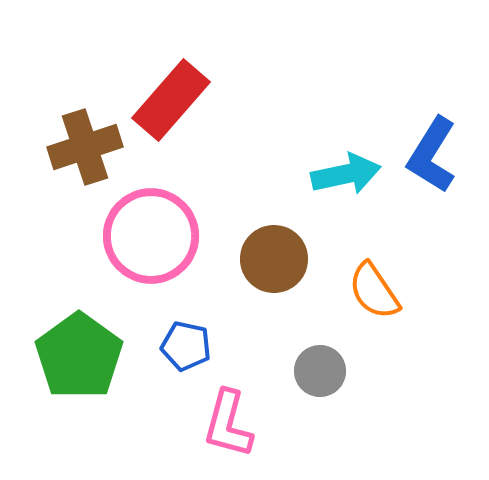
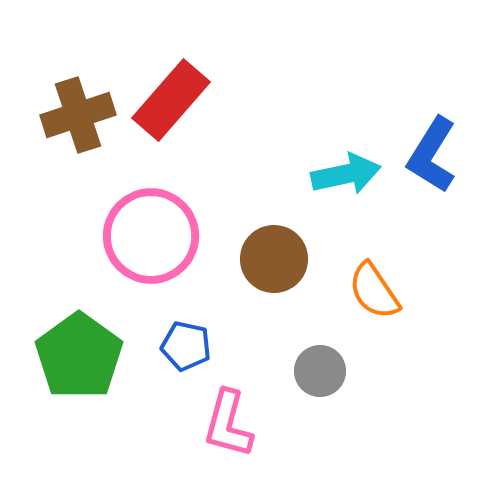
brown cross: moved 7 px left, 32 px up
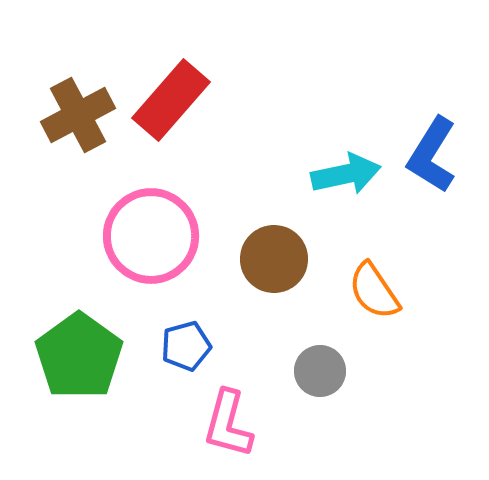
brown cross: rotated 10 degrees counterclockwise
blue pentagon: rotated 27 degrees counterclockwise
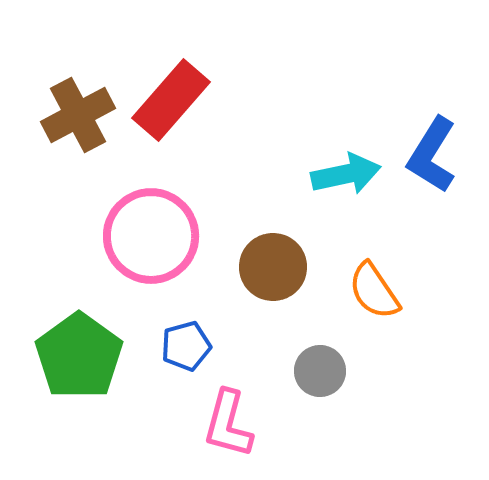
brown circle: moved 1 px left, 8 px down
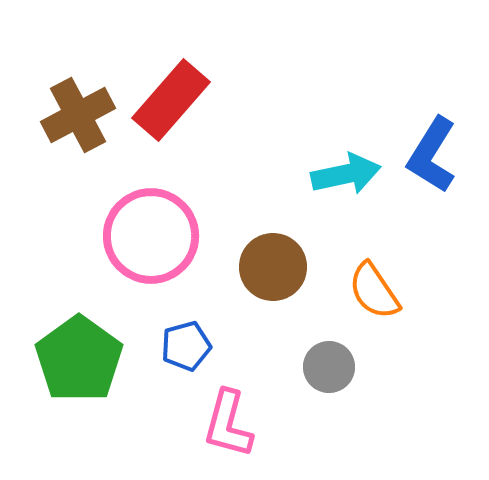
green pentagon: moved 3 px down
gray circle: moved 9 px right, 4 px up
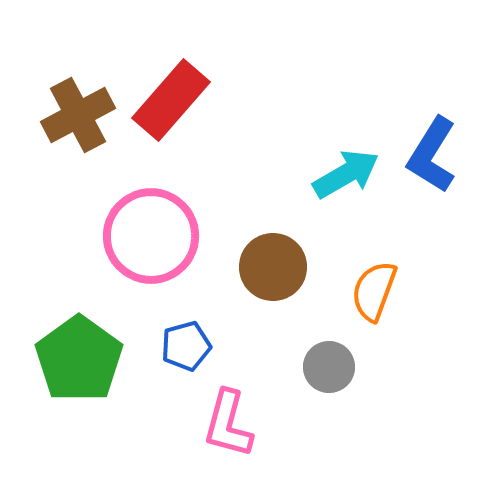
cyan arrow: rotated 18 degrees counterclockwise
orange semicircle: rotated 54 degrees clockwise
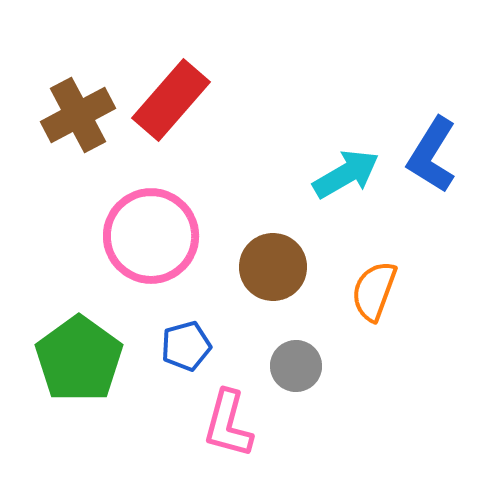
gray circle: moved 33 px left, 1 px up
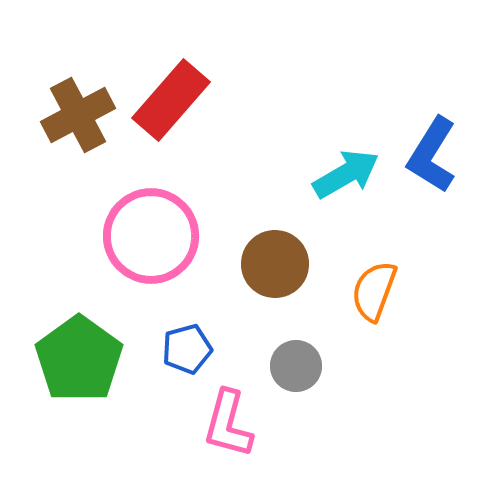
brown circle: moved 2 px right, 3 px up
blue pentagon: moved 1 px right, 3 px down
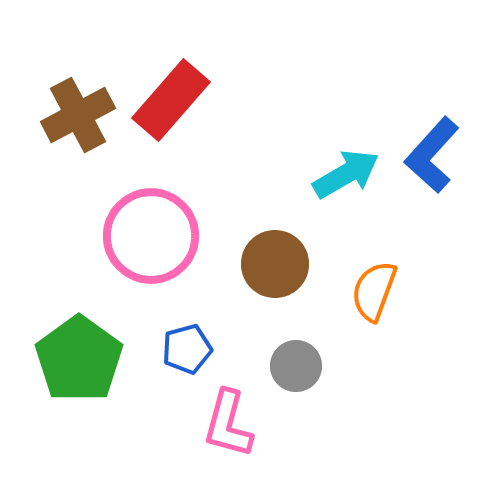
blue L-shape: rotated 10 degrees clockwise
